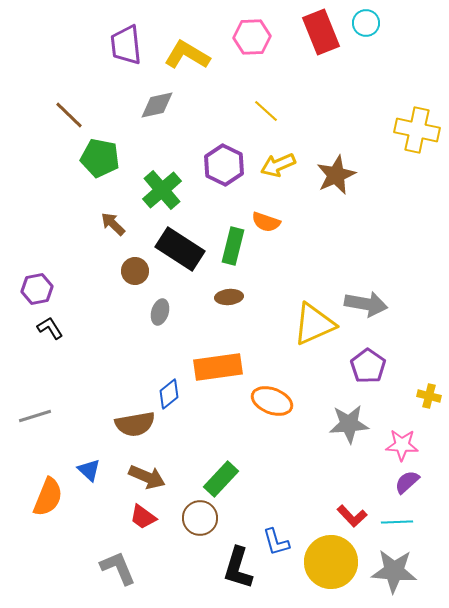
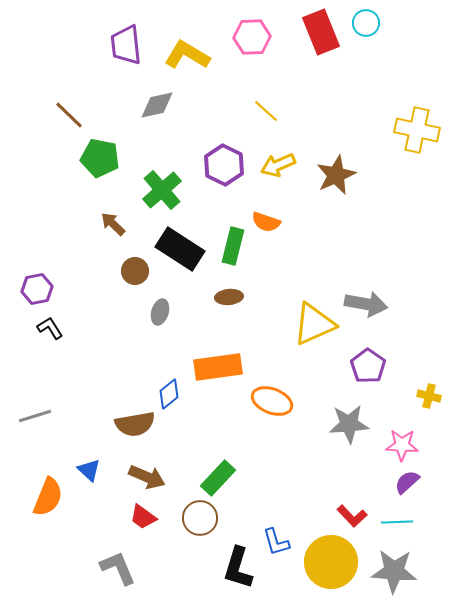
green rectangle at (221, 479): moved 3 px left, 1 px up
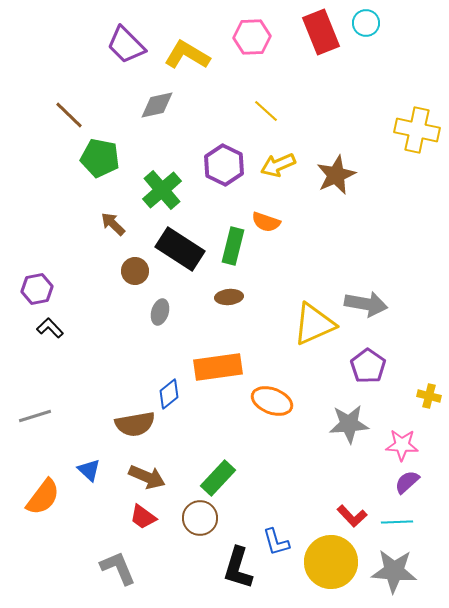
purple trapezoid at (126, 45): rotated 39 degrees counterclockwise
black L-shape at (50, 328): rotated 12 degrees counterclockwise
orange semicircle at (48, 497): moved 5 px left; rotated 15 degrees clockwise
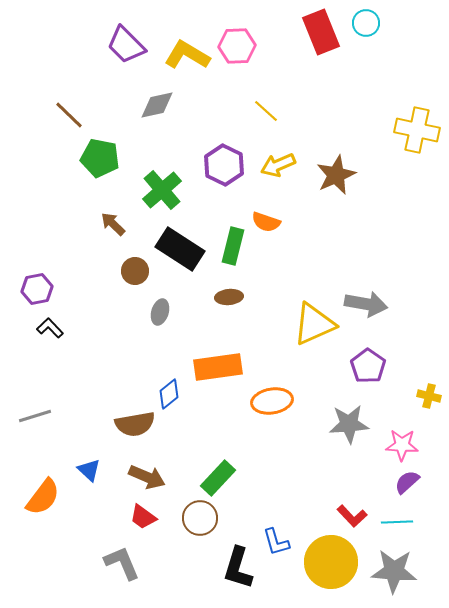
pink hexagon at (252, 37): moved 15 px left, 9 px down
orange ellipse at (272, 401): rotated 30 degrees counterclockwise
gray L-shape at (118, 568): moved 4 px right, 5 px up
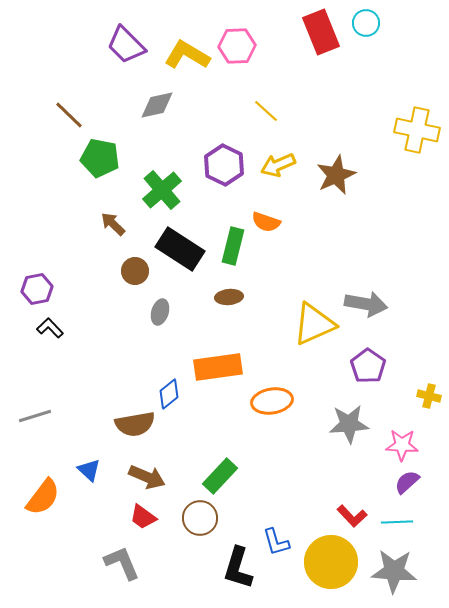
green rectangle at (218, 478): moved 2 px right, 2 px up
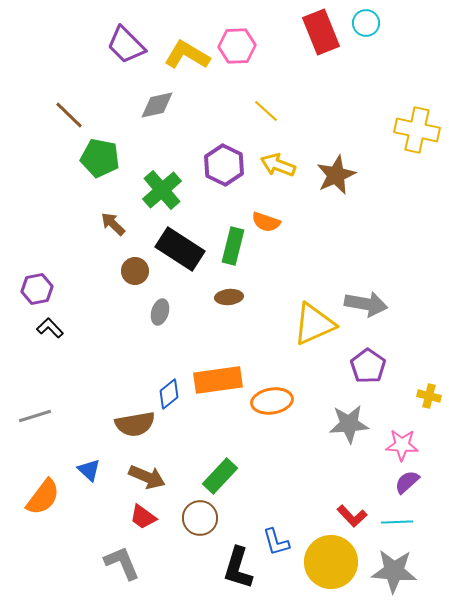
yellow arrow at (278, 165): rotated 44 degrees clockwise
orange rectangle at (218, 367): moved 13 px down
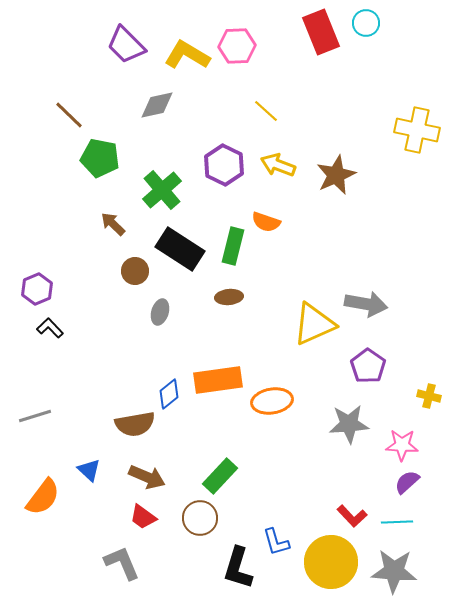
purple hexagon at (37, 289): rotated 12 degrees counterclockwise
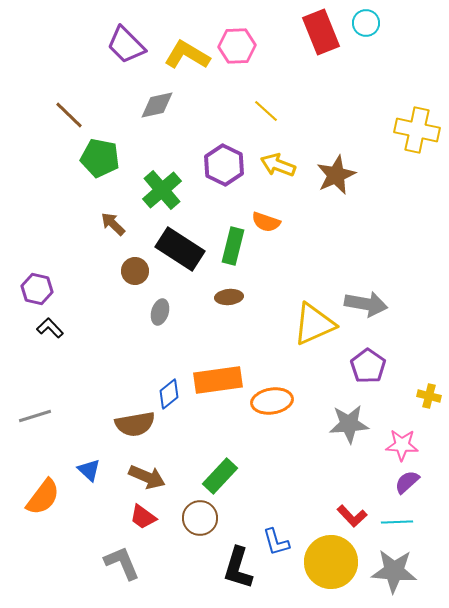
purple hexagon at (37, 289): rotated 24 degrees counterclockwise
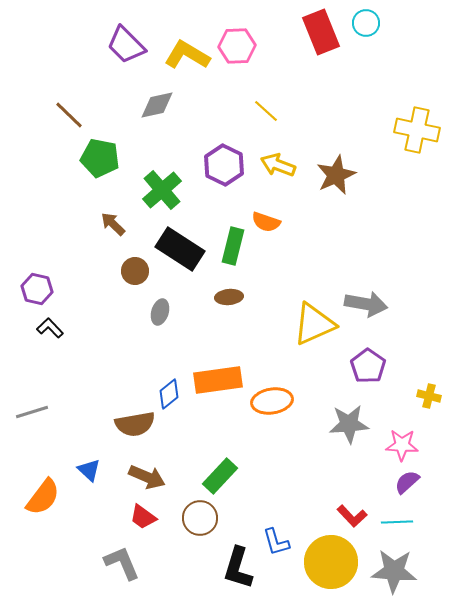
gray line at (35, 416): moved 3 px left, 4 px up
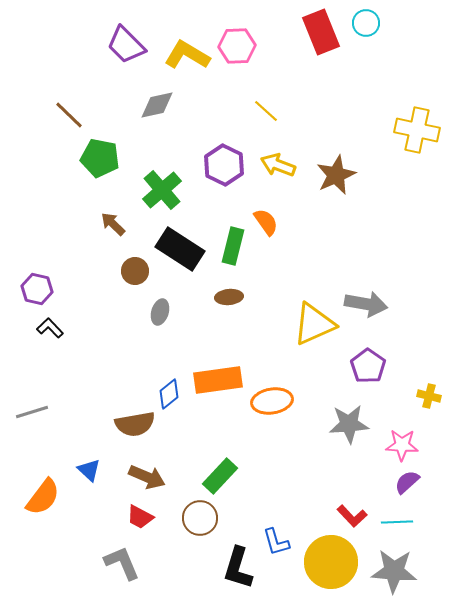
orange semicircle at (266, 222): rotated 144 degrees counterclockwise
red trapezoid at (143, 517): moved 3 px left; rotated 8 degrees counterclockwise
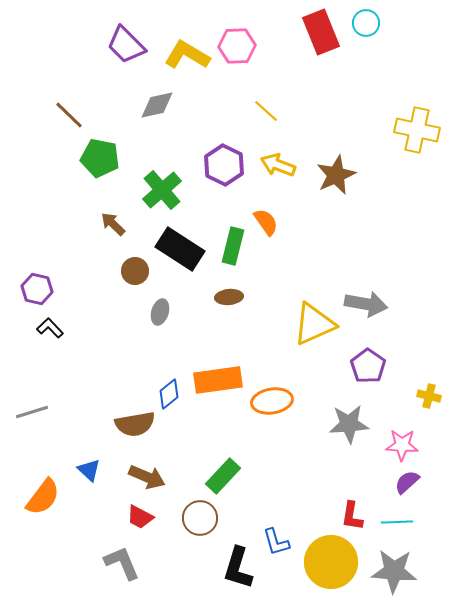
green rectangle at (220, 476): moved 3 px right
red L-shape at (352, 516): rotated 52 degrees clockwise
